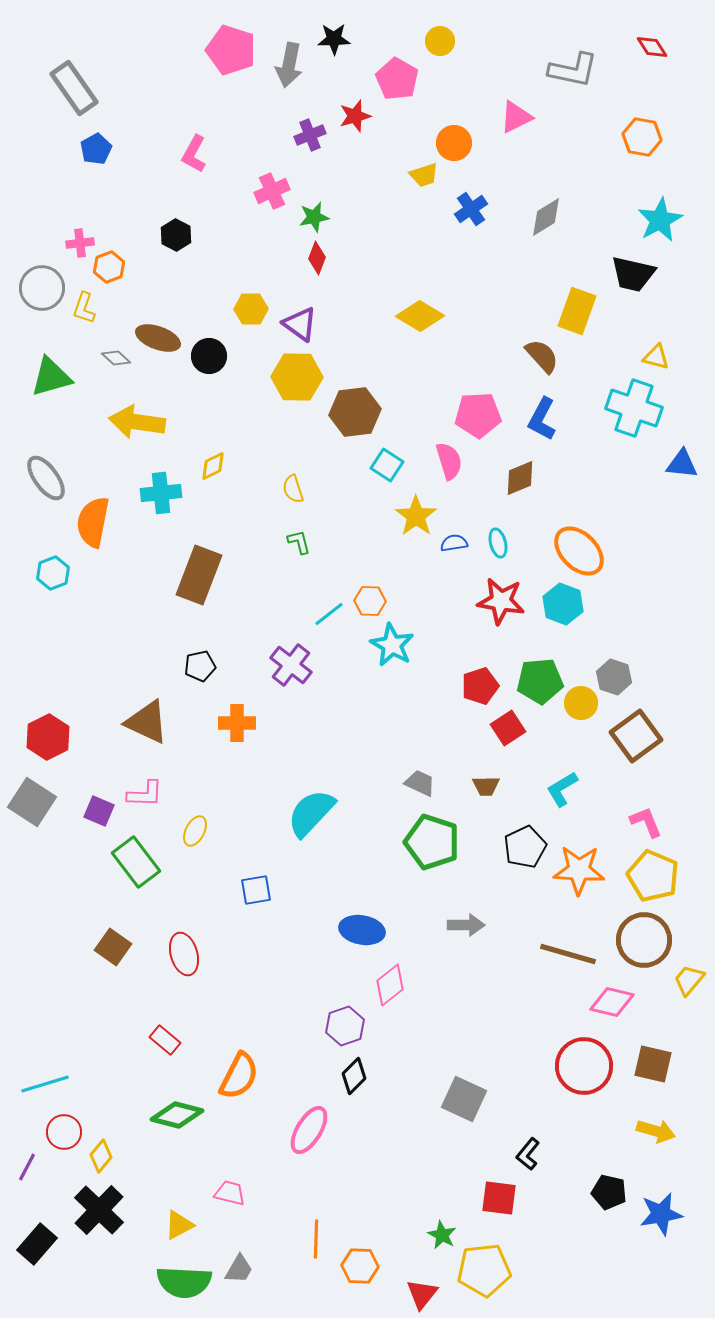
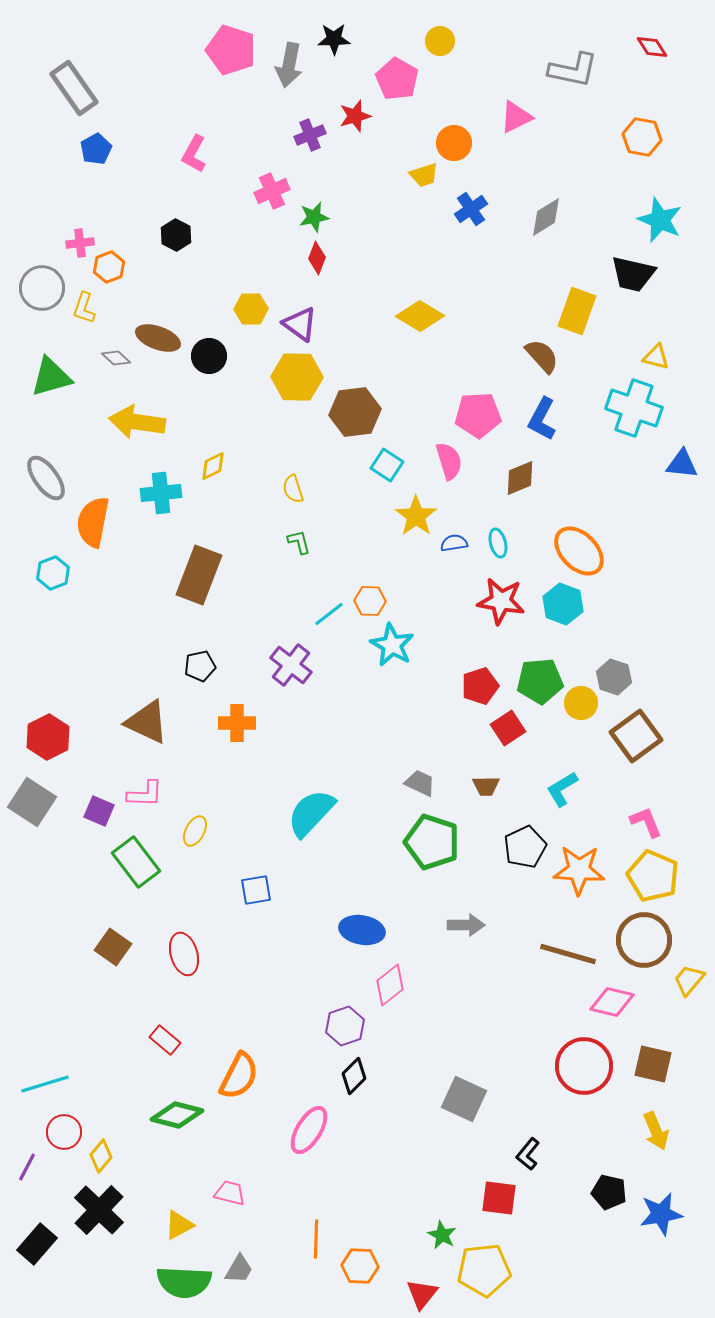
cyan star at (660, 220): rotated 21 degrees counterclockwise
yellow arrow at (656, 1131): rotated 51 degrees clockwise
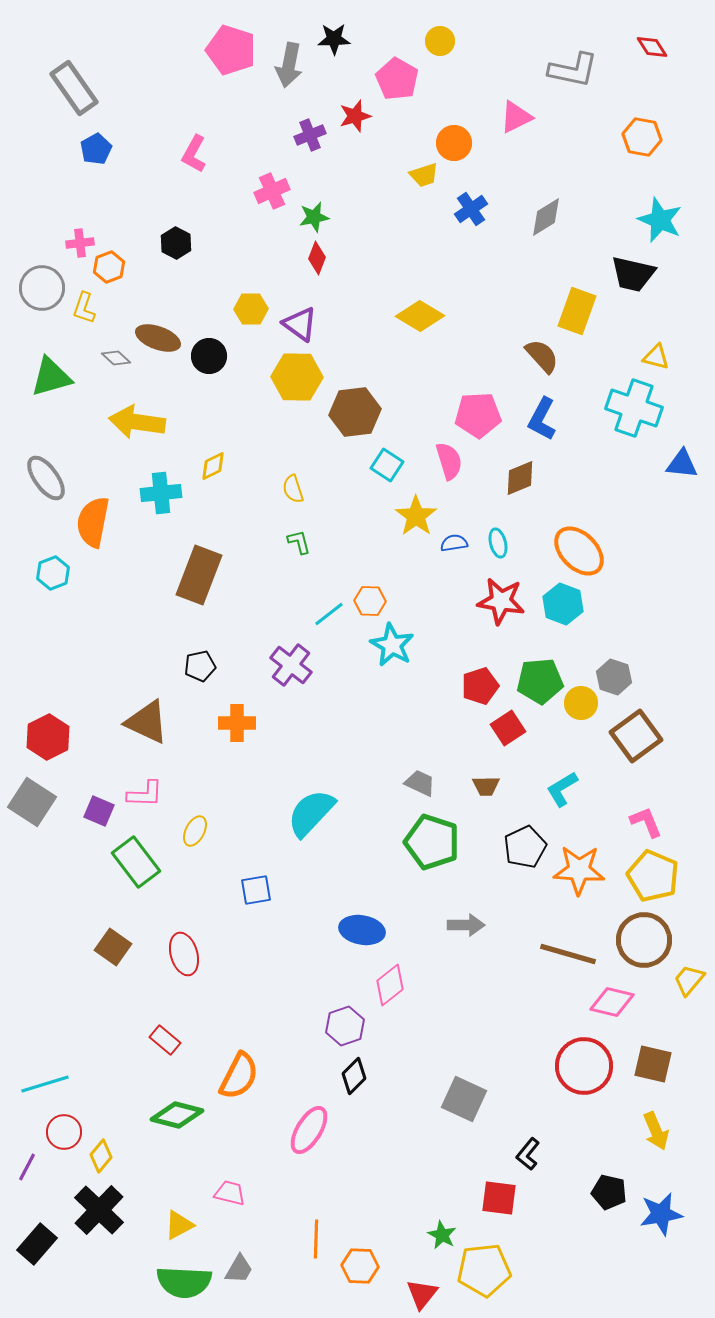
black hexagon at (176, 235): moved 8 px down
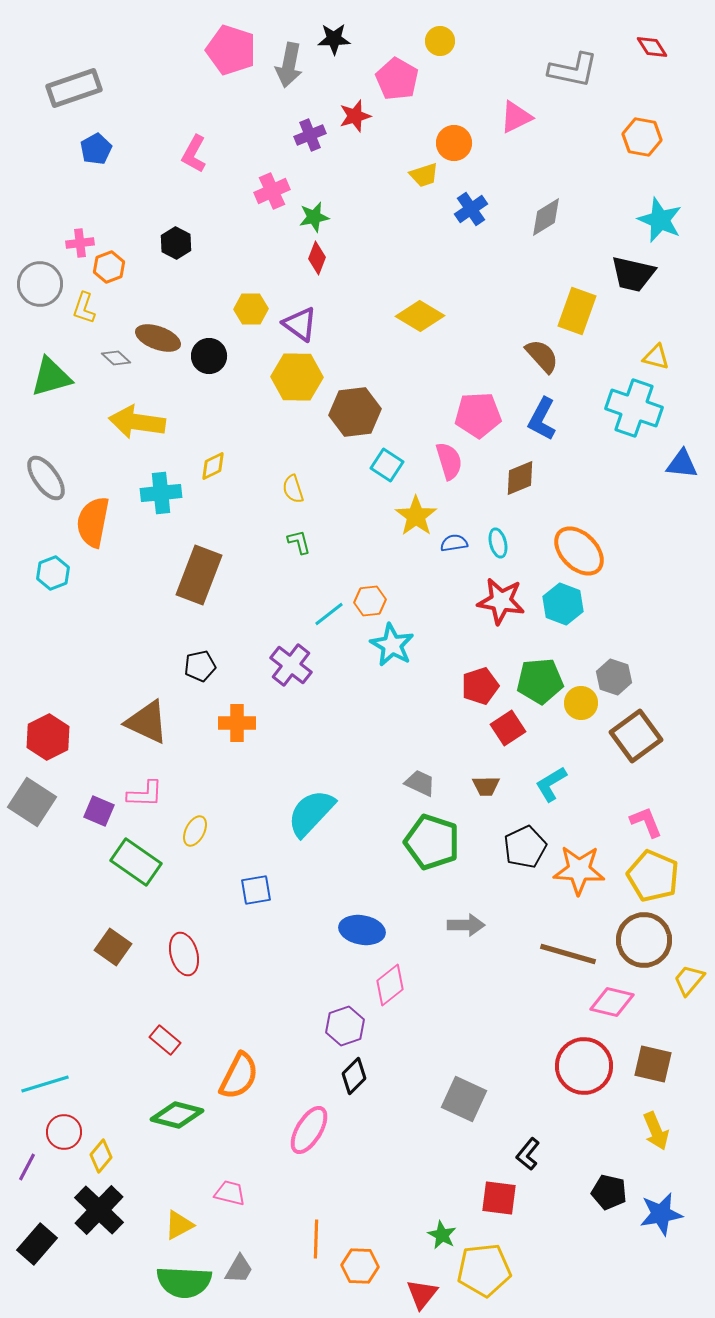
gray rectangle at (74, 88): rotated 74 degrees counterclockwise
gray circle at (42, 288): moved 2 px left, 4 px up
orange hexagon at (370, 601): rotated 8 degrees counterclockwise
cyan L-shape at (562, 789): moved 11 px left, 5 px up
green rectangle at (136, 862): rotated 18 degrees counterclockwise
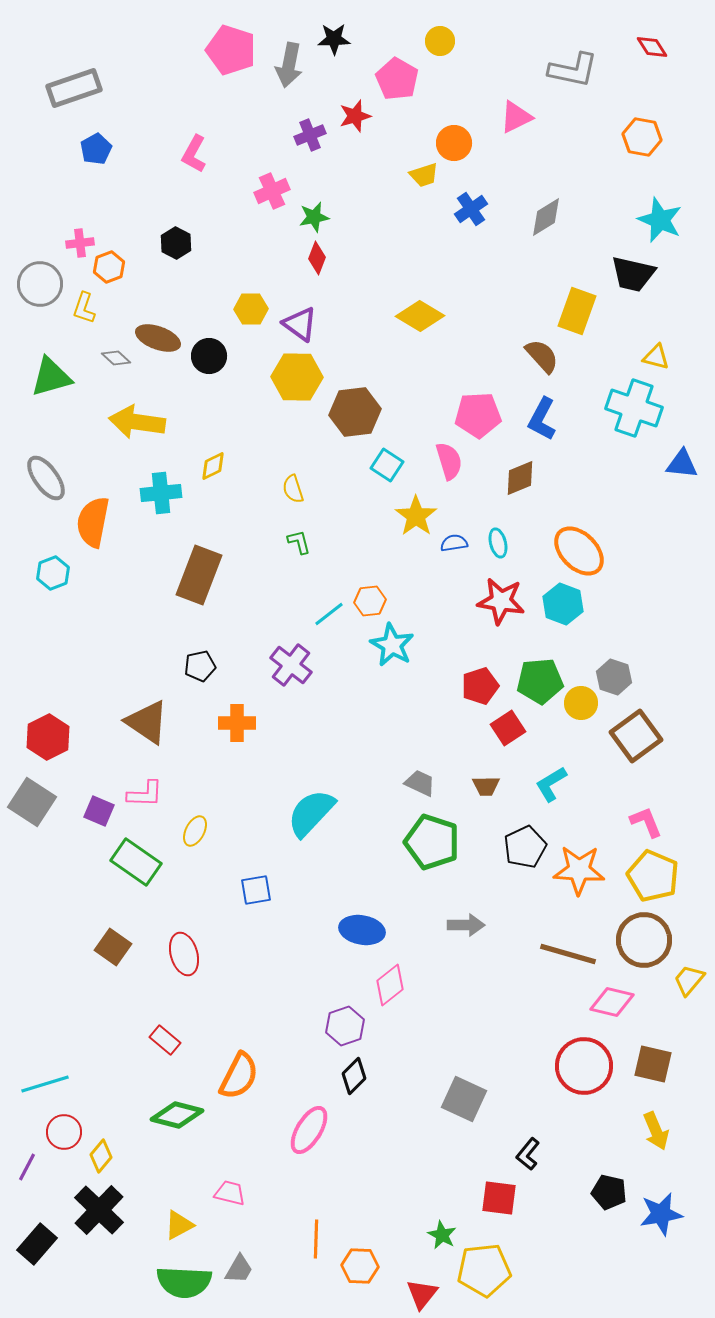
brown triangle at (147, 722): rotated 9 degrees clockwise
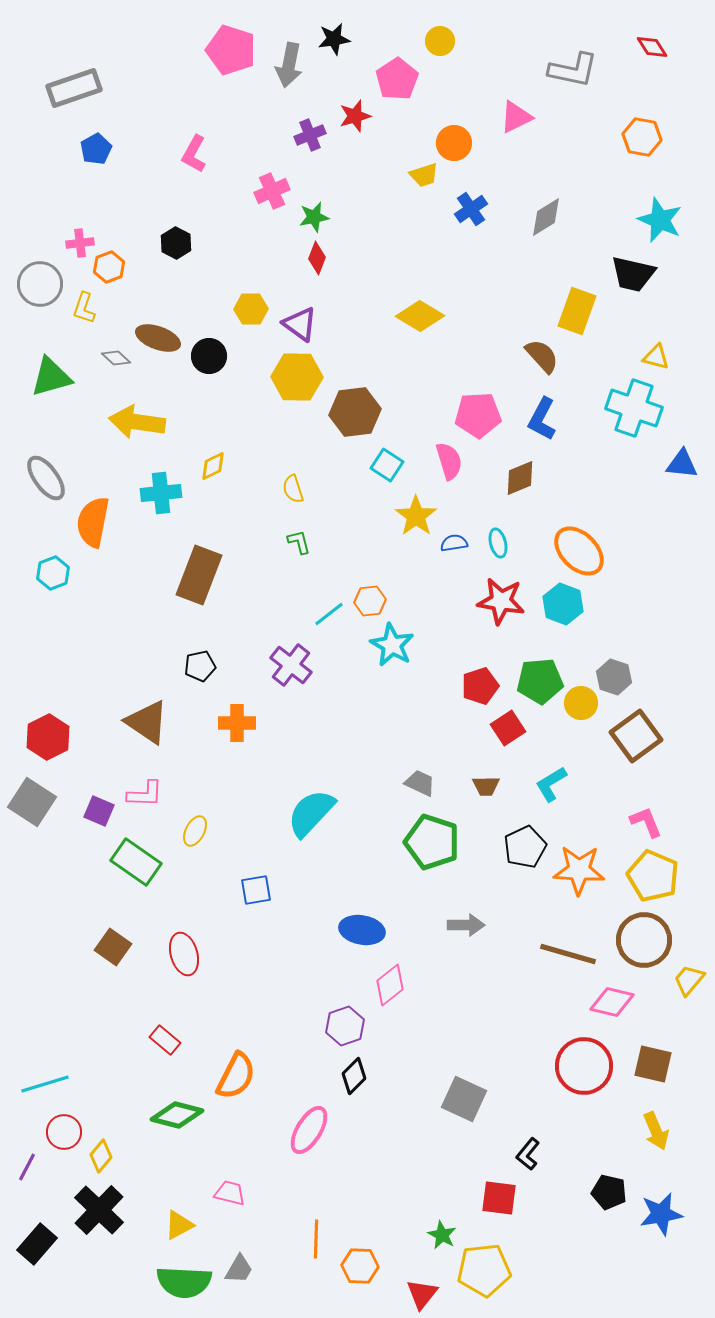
black star at (334, 39): rotated 8 degrees counterclockwise
pink pentagon at (397, 79): rotated 9 degrees clockwise
orange semicircle at (239, 1076): moved 3 px left
